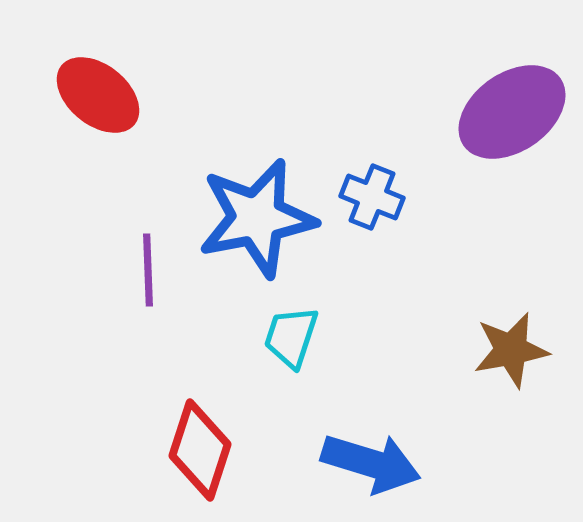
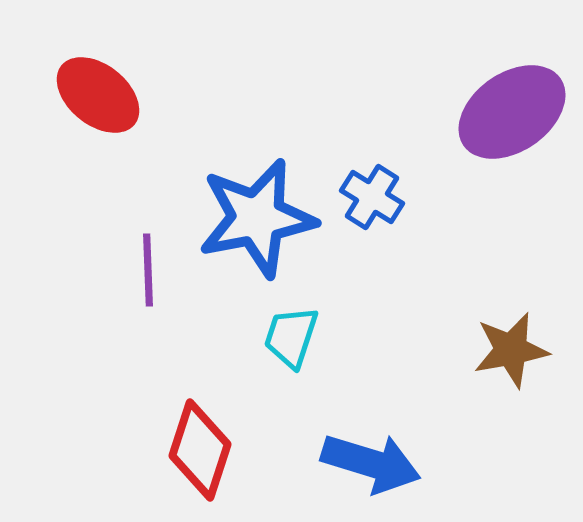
blue cross: rotated 10 degrees clockwise
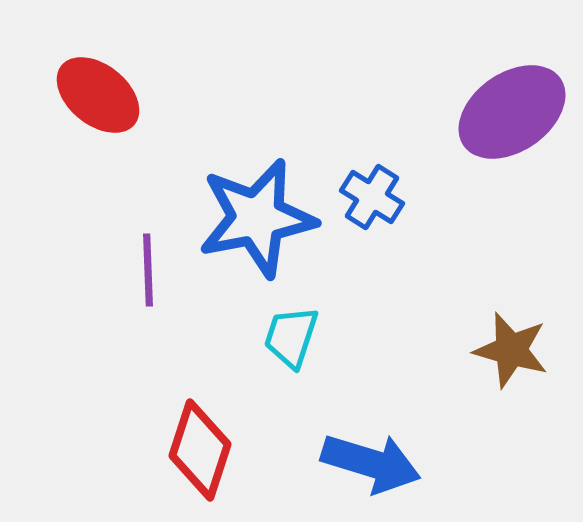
brown star: rotated 26 degrees clockwise
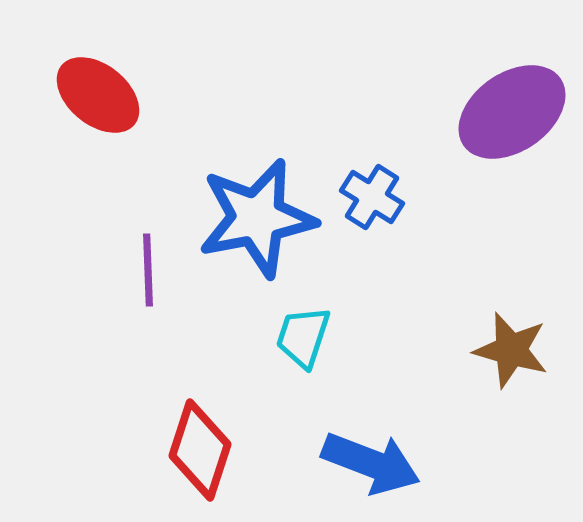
cyan trapezoid: moved 12 px right
blue arrow: rotated 4 degrees clockwise
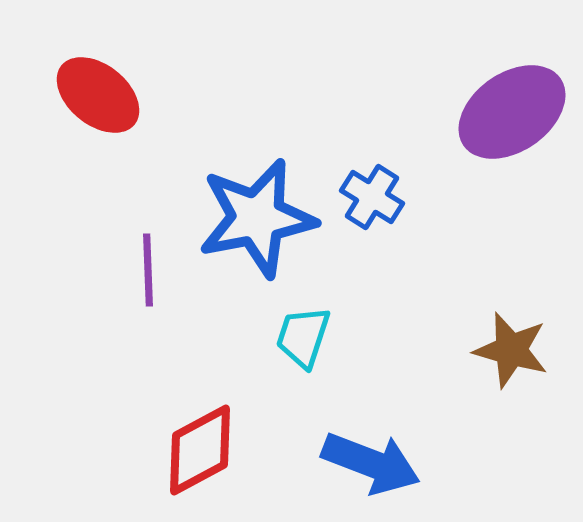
red diamond: rotated 44 degrees clockwise
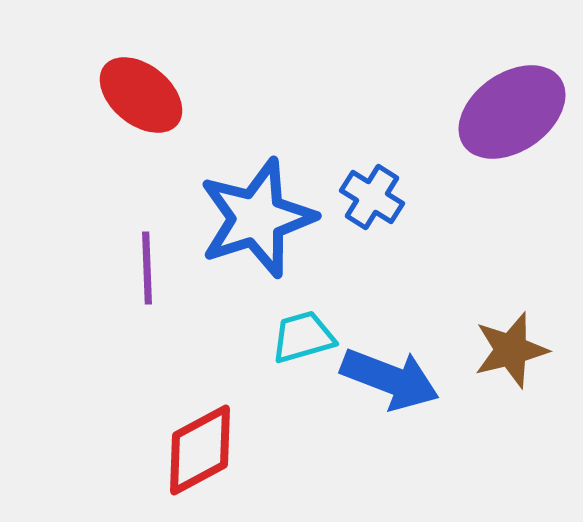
red ellipse: moved 43 px right
blue star: rotated 7 degrees counterclockwise
purple line: moved 1 px left, 2 px up
cyan trapezoid: rotated 56 degrees clockwise
brown star: rotated 30 degrees counterclockwise
blue arrow: moved 19 px right, 84 px up
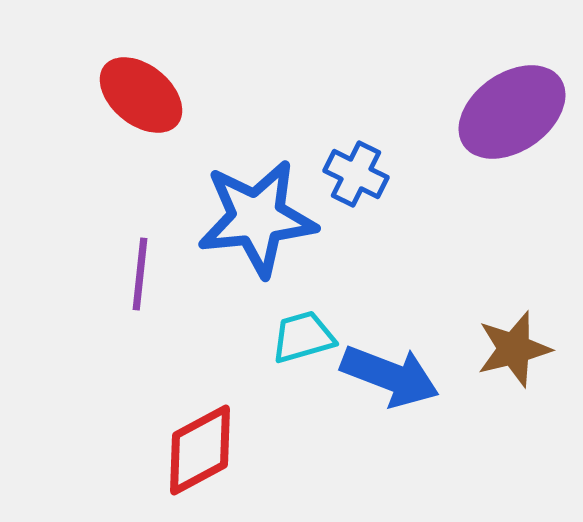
blue cross: moved 16 px left, 23 px up; rotated 6 degrees counterclockwise
blue star: rotated 12 degrees clockwise
purple line: moved 7 px left, 6 px down; rotated 8 degrees clockwise
brown star: moved 3 px right, 1 px up
blue arrow: moved 3 px up
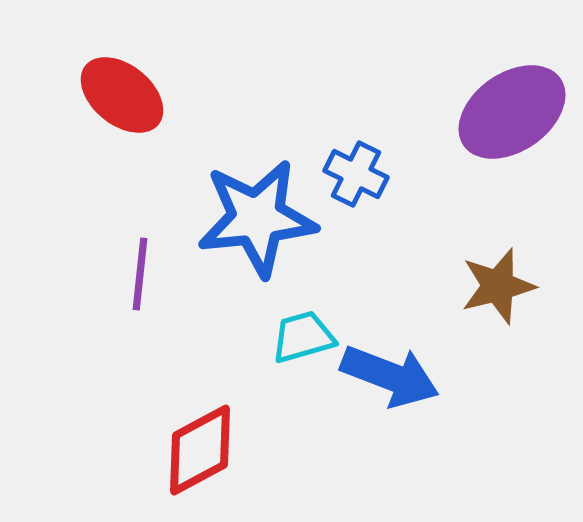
red ellipse: moved 19 px left
brown star: moved 16 px left, 63 px up
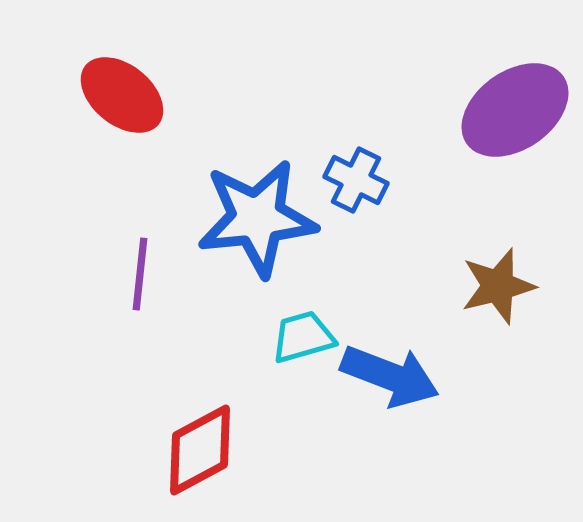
purple ellipse: moved 3 px right, 2 px up
blue cross: moved 6 px down
